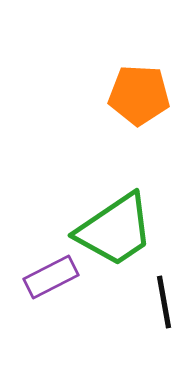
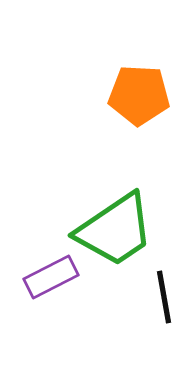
black line: moved 5 px up
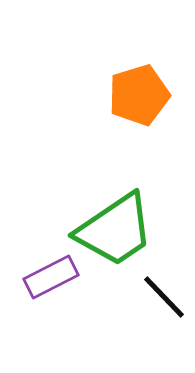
orange pentagon: rotated 20 degrees counterclockwise
black line: rotated 34 degrees counterclockwise
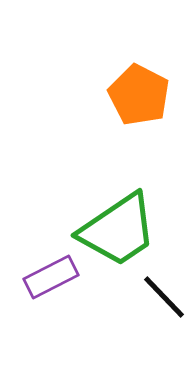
orange pentagon: rotated 28 degrees counterclockwise
green trapezoid: moved 3 px right
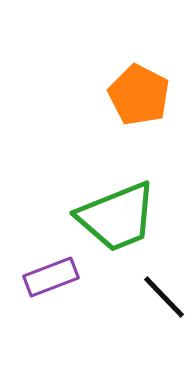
green trapezoid: moved 1 px left, 13 px up; rotated 12 degrees clockwise
purple rectangle: rotated 6 degrees clockwise
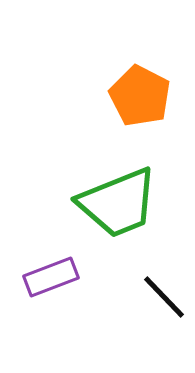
orange pentagon: moved 1 px right, 1 px down
green trapezoid: moved 1 px right, 14 px up
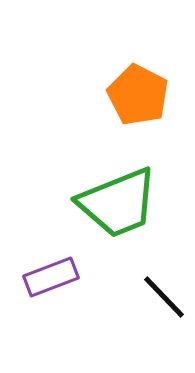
orange pentagon: moved 2 px left, 1 px up
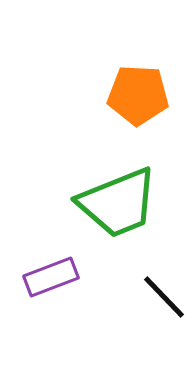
orange pentagon: rotated 24 degrees counterclockwise
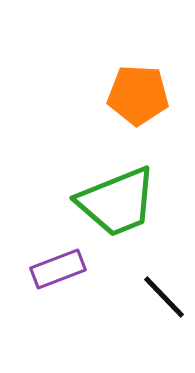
green trapezoid: moved 1 px left, 1 px up
purple rectangle: moved 7 px right, 8 px up
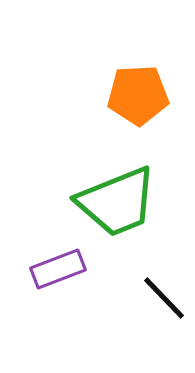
orange pentagon: rotated 6 degrees counterclockwise
black line: moved 1 px down
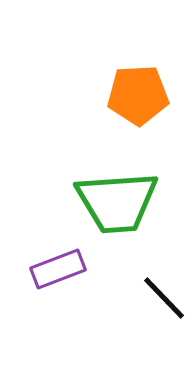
green trapezoid: rotated 18 degrees clockwise
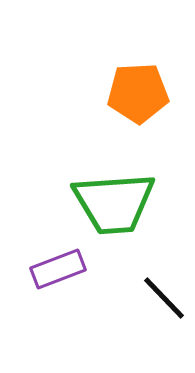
orange pentagon: moved 2 px up
green trapezoid: moved 3 px left, 1 px down
